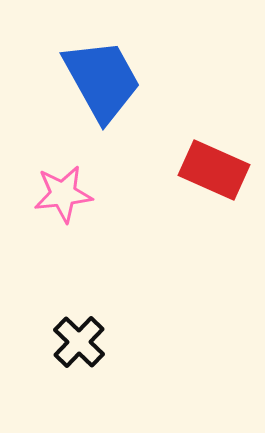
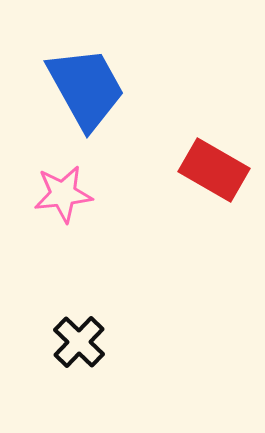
blue trapezoid: moved 16 px left, 8 px down
red rectangle: rotated 6 degrees clockwise
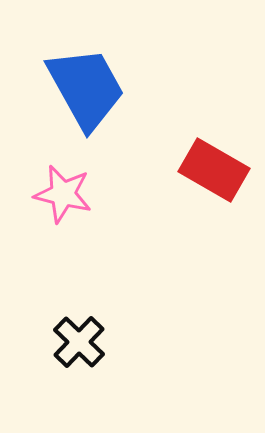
pink star: rotated 20 degrees clockwise
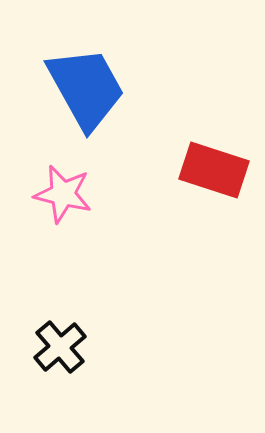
red rectangle: rotated 12 degrees counterclockwise
black cross: moved 19 px left, 5 px down; rotated 6 degrees clockwise
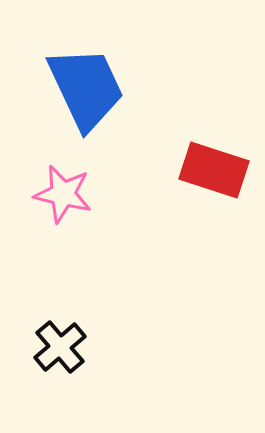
blue trapezoid: rotated 4 degrees clockwise
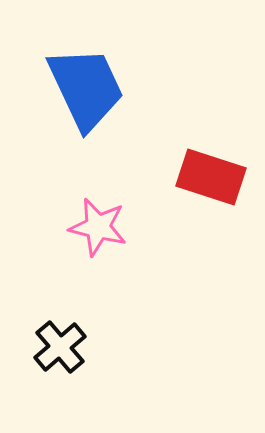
red rectangle: moved 3 px left, 7 px down
pink star: moved 35 px right, 33 px down
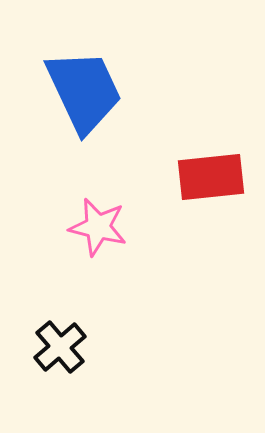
blue trapezoid: moved 2 px left, 3 px down
red rectangle: rotated 24 degrees counterclockwise
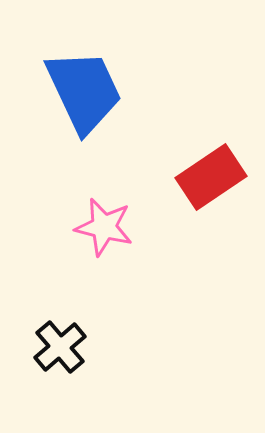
red rectangle: rotated 28 degrees counterclockwise
pink star: moved 6 px right
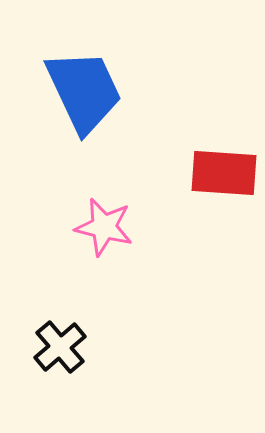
red rectangle: moved 13 px right, 4 px up; rotated 38 degrees clockwise
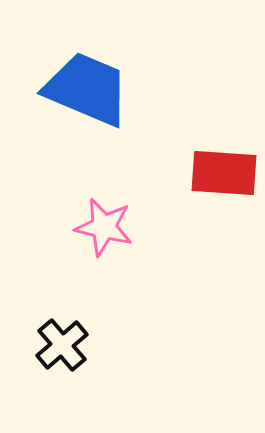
blue trapezoid: moved 3 px right, 2 px up; rotated 42 degrees counterclockwise
black cross: moved 2 px right, 2 px up
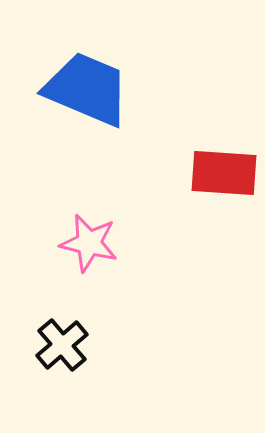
pink star: moved 15 px left, 16 px down
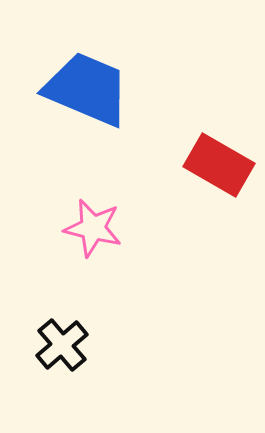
red rectangle: moved 5 px left, 8 px up; rotated 26 degrees clockwise
pink star: moved 4 px right, 15 px up
